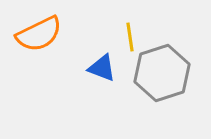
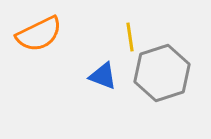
blue triangle: moved 1 px right, 8 px down
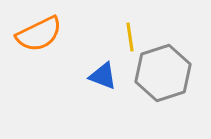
gray hexagon: moved 1 px right
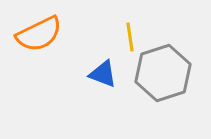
blue triangle: moved 2 px up
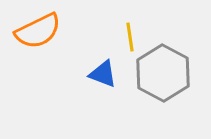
orange semicircle: moved 1 px left, 3 px up
gray hexagon: rotated 14 degrees counterclockwise
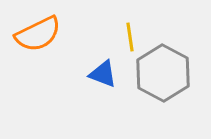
orange semicircle: moved 3 px down
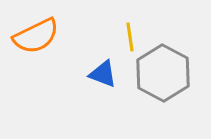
orange semicircle: moved 2 px left, 2 px down
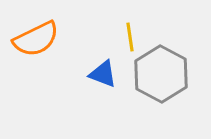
orange semicircle: moved 3 px down
gray hexagon: moved 2 px left, 1 px down
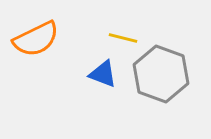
yellow line: moved 7 px left, 1 px down; rotated 68 degrees counterclockwise
gray hexagon: rotated 8 degrees counterclockwise
